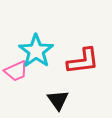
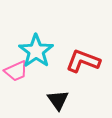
red L-shape: rotated 152 degrees counterclockwise
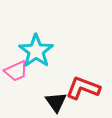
red L-shape: moved 27 px down
black triangle: moved 2 px left, 2 px down
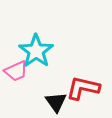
red L-shape: rotated 8 degrees counterclockwise
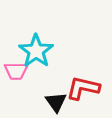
pink trapezoid: rotated 25 degrees clockwise
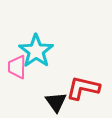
pink trapezoid: moved 1 px right, 4 px up; rotated 90 degrees clockwise
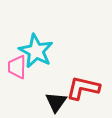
cyan star: rotated 8 degrees counterclockwise
black triangle: rotated 10 degrees clockwise
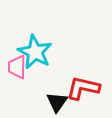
cyan star: moved 1 px left, 1 px down
black triangle: moved 1 px right
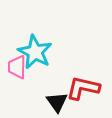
black triangle: rotated 10 degrees counterclockwise
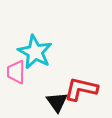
pink trapezoid: moved 1 px left, 5 px down
red L-shape: moved 2 px left, 1 px down
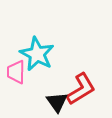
cyan star: moved 2 px right, 2 px down
red L-shape: rotated 136 degrees clockwise
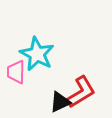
red L-shape: moved 3 px down
black triangle: moved 3 px right; rotated 40 degrees clockwise
